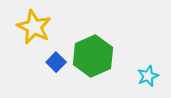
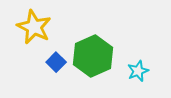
cyan star: moved 10 px left, 5 px up
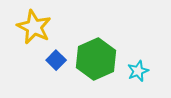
green hexagon: moved 3 px right, 3 px down
blue square: moved 2 px up
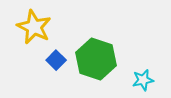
green hexagon: rotated 18 degrees counterclockwise
cyan star: moved 5 px right, 9 px down; rotated 10 degrees clockwise
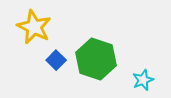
cyan star: rotated 10 degrees counterclockwise
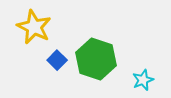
blue square: moved 1 px right
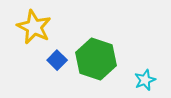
cyan star: moved 2 px right
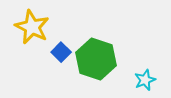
yellow star: moved 2 px left
blue square: moved 4 px right, 8 px up
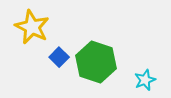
blue square: moved 2 px left, 5 px down
green hexagon: moved 3 px down
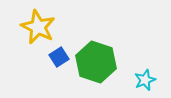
yellow star: moved 6 px right
blue square: rotated 12 degrees clockwise
